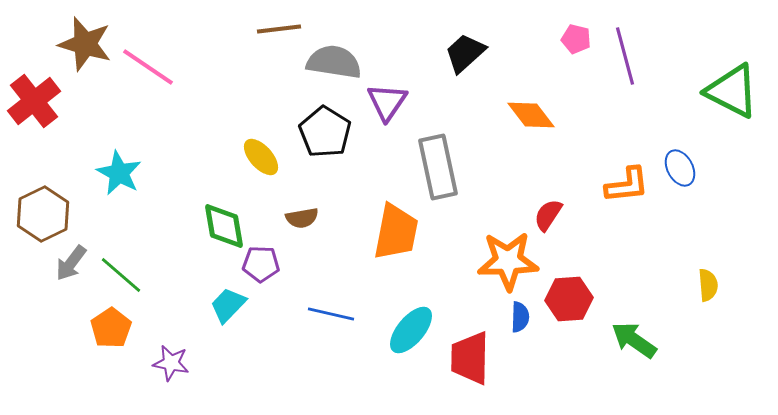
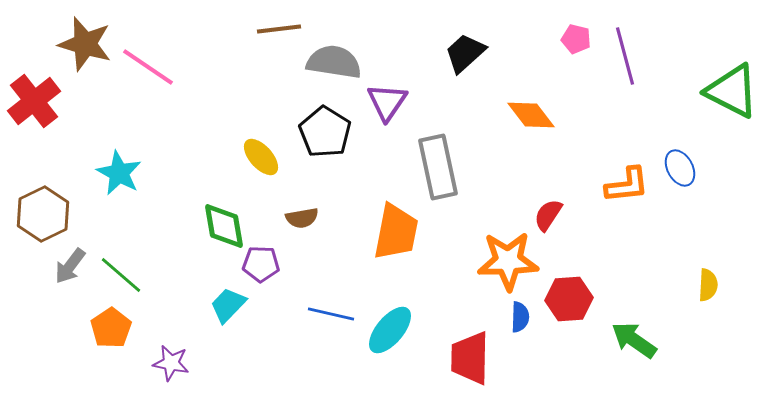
gray arrow: moved 1 px left, 3 px down
yellow semicircle: rotated 8 degrees clockwise
cyan ellipse: moved 21 px left
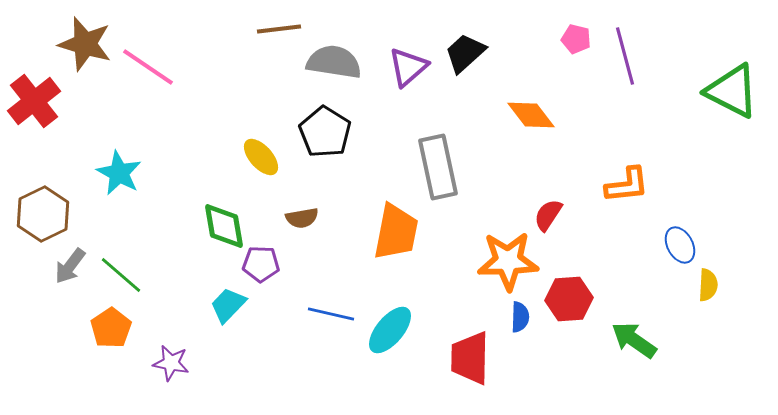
purple triangle: moved 21 px right, 35 px up; rotated 15 degrees clockwise
blue ellipse: moved 77 px down
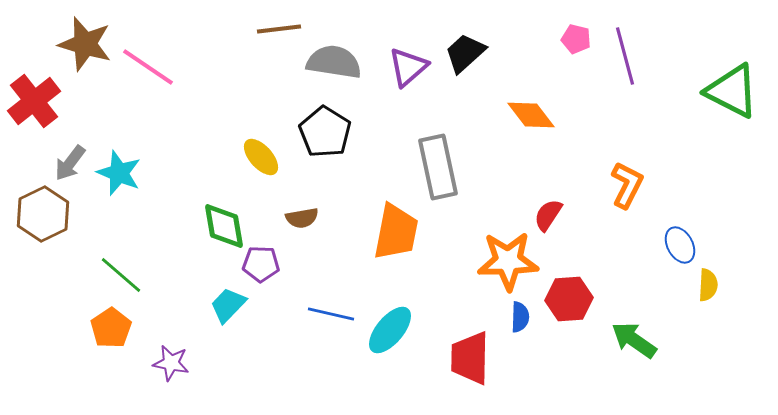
cyan star: rotated 6 degrees counterclockwise
orange L-shape: rotated 57 degrees counterclockwise
gray arrow: moved 103 px up
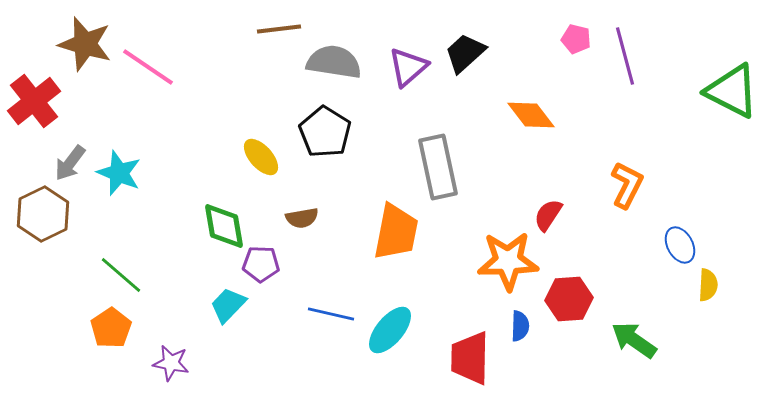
blue semicircle: moved 9 px down
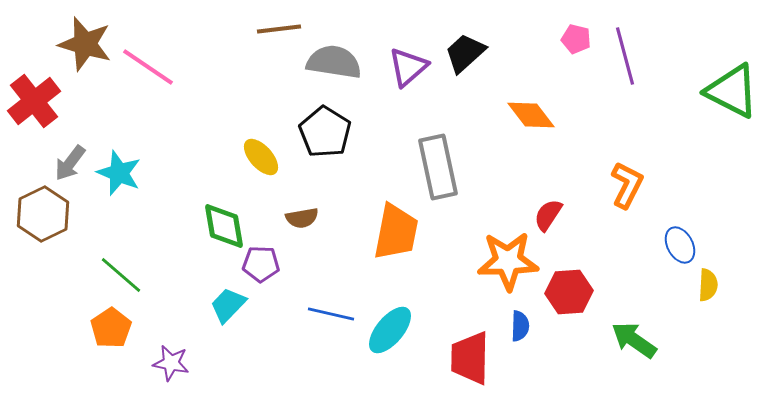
red hexagon: moved 7 px up
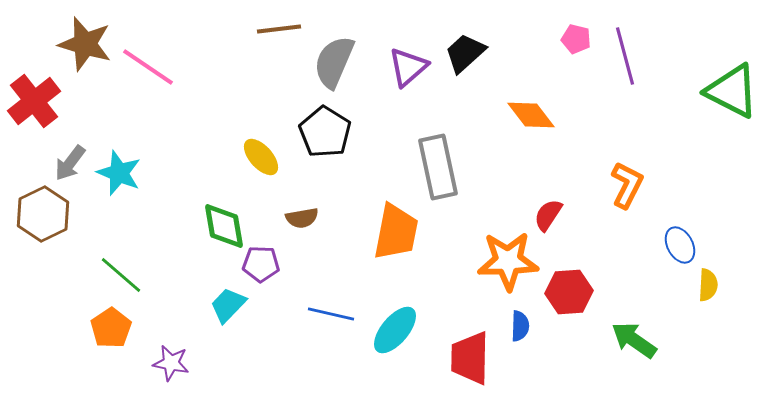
gray semicircle: rotated 76 degrees counterclockwise
cyan ellipse: moved 5 px right
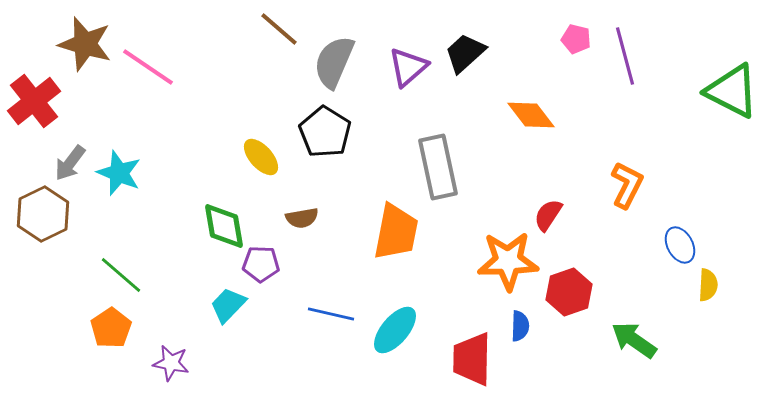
brown line: rotated 48 degrees clockwise
red hexagon: rotated 15 degrees counterclockwise
red trapezoid: moved 2 px right, 1 px down
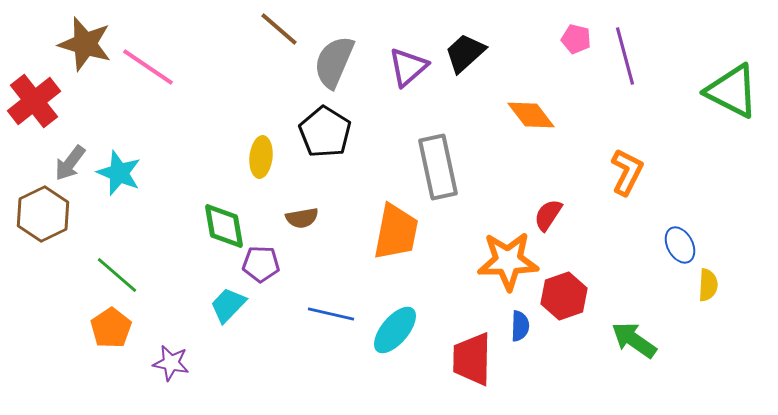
yellow ellipse: rotated 48 degrees clockwise
orange L-shape: moved 13 px up
green line: moved 4 px left
red hexagon: moved 5 px left, 4 px down
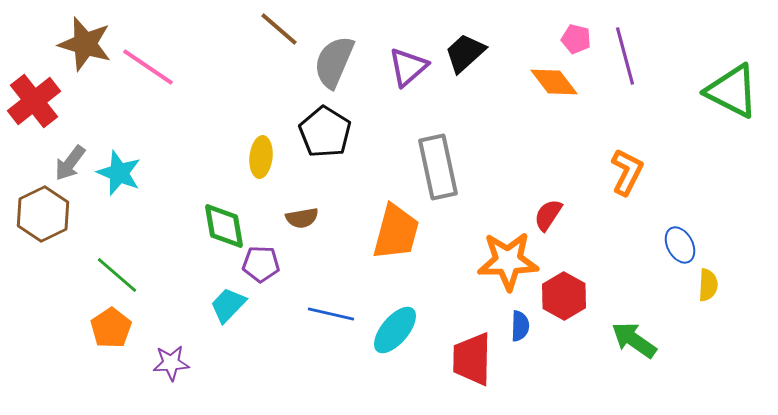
orange diamond: moved 23 px right, 33 px up
orange trapezoid: rotated 4 degrees clockwise
red hexagon: rotated 12 degrees counterclockwise
purple star: rotated 15 degrees counterclockwise
